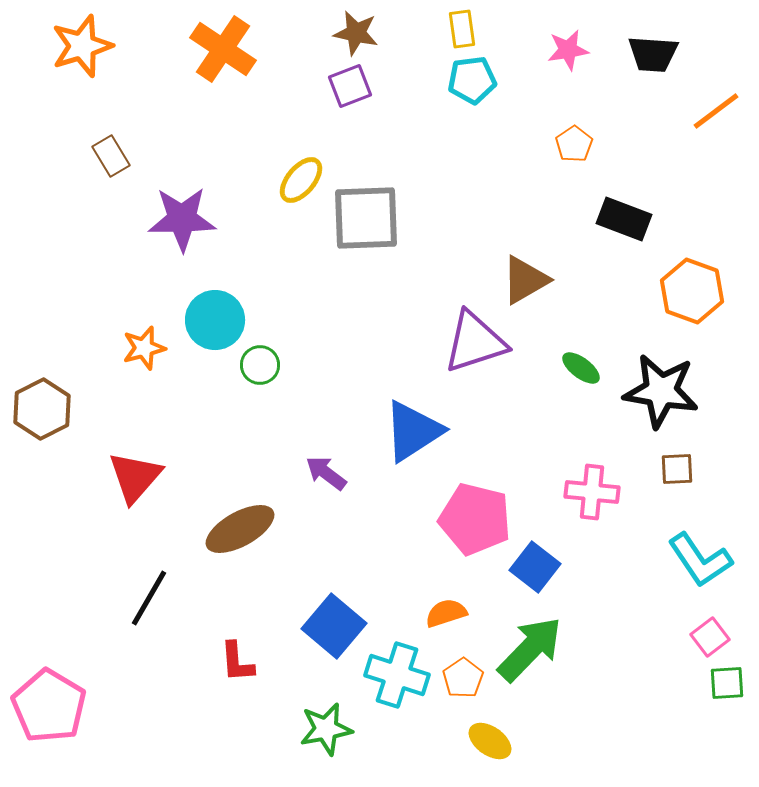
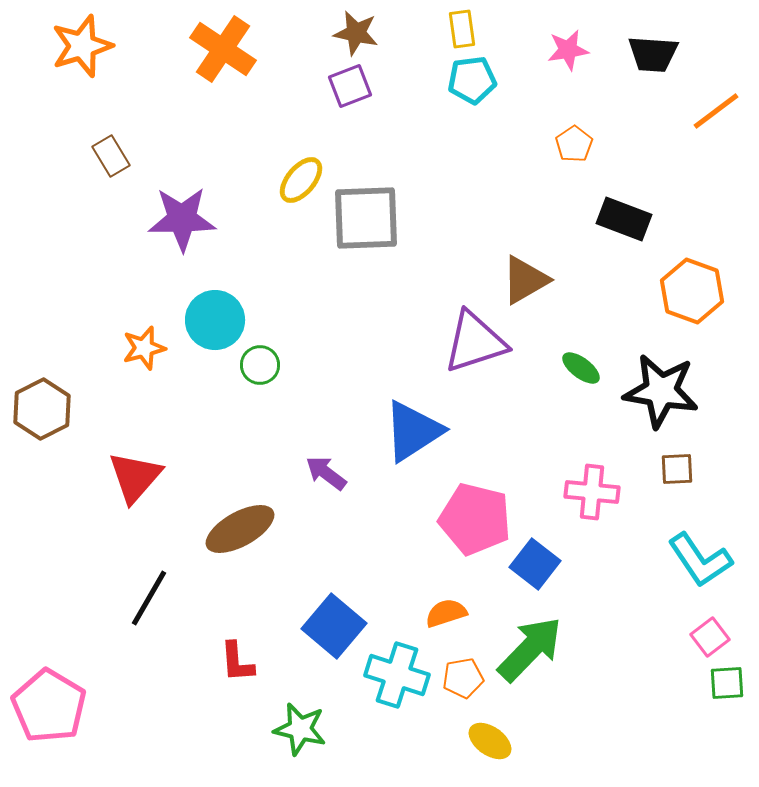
blue square at (535, 567): moved 3 px up
orange pentagon at (463, 678): rotated 24 degrees clockwise
green star at (326, 729): moved 26 px left; rotated 24 degrees clockwise
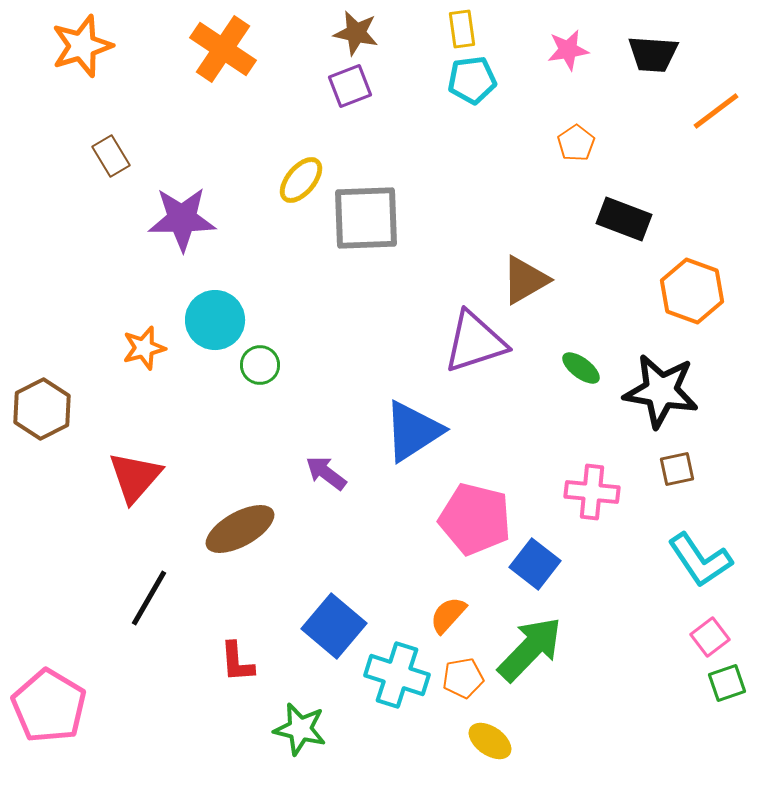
orange pentagon at (574, 144): moved 2 px right, 1 px up
brown square at (677, 469): rotated 9 degrees counterclockwise
orange semicircle at (446, 613): moved 2 px right, 2 px down; rotated 30 degrees counterclockwise
green square at (727, 683): rotated 15 degrees counterclockwise
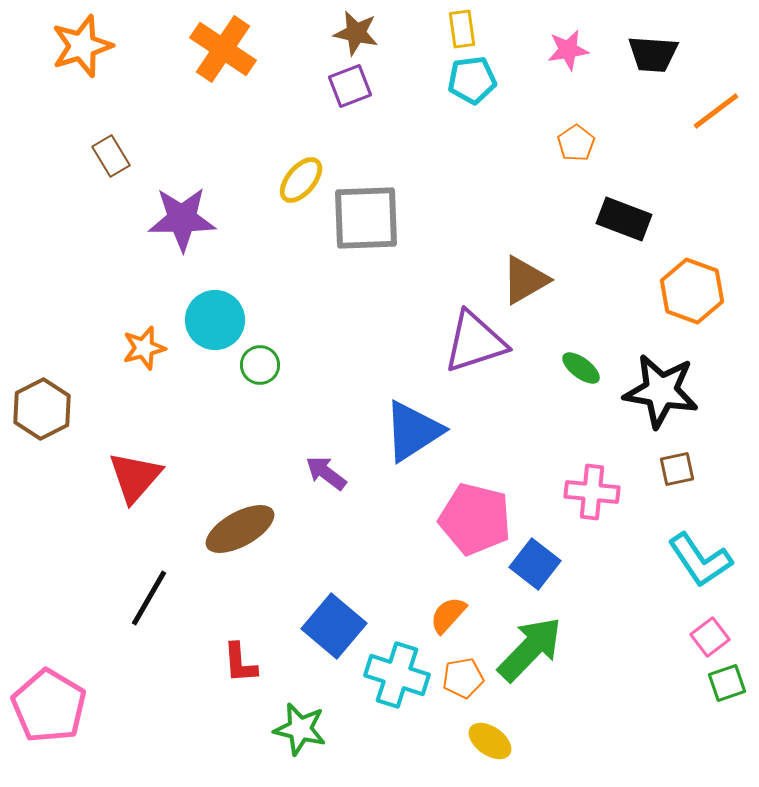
red L-shape at (237, 662): moved 3 px right, 1 px down
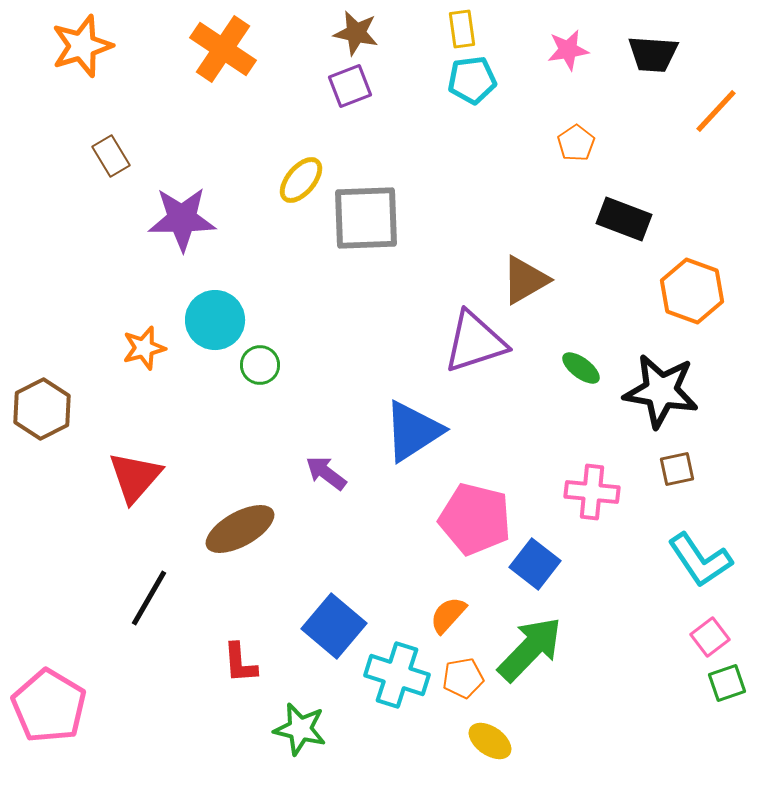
orange line at (716, 111): rotated 10 degrees counterclockwise
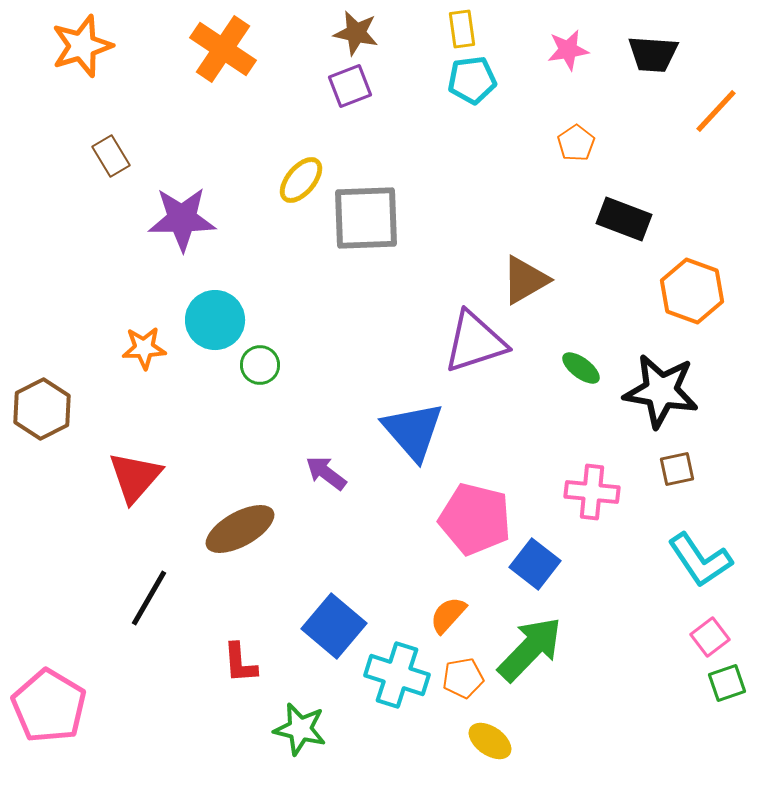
orange star at (144, 348): rotated 12 degrees clockwise
blue triangle at (413, 431): rotated 38 degrees counterclockwise
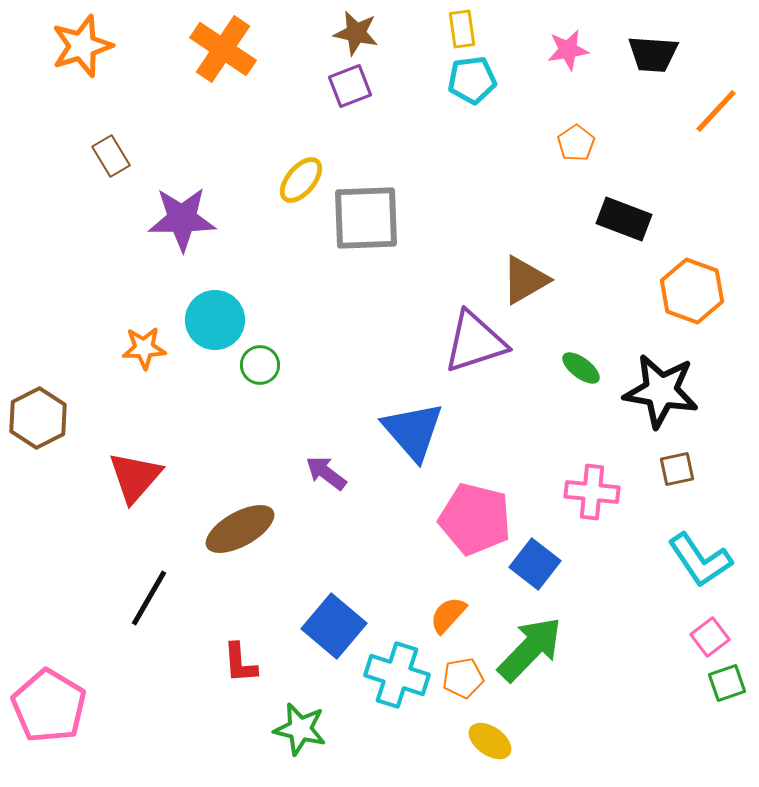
brown hexagon at (42, 409): moved 4 px left, 9 px down
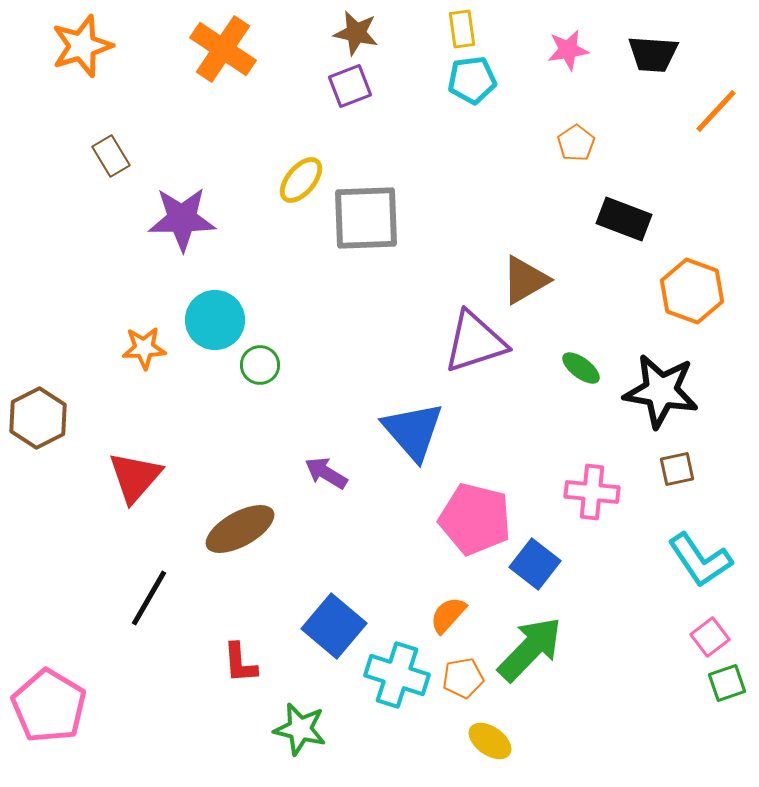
purple arrow at (326, 473): rotated 6 degrees counterclockwise
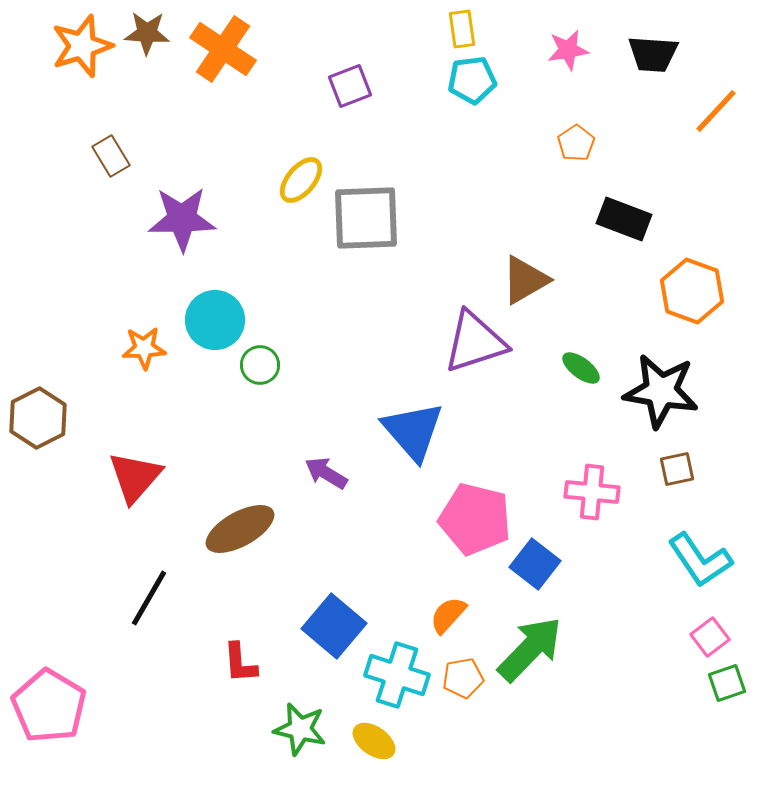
brown star at (356, 33): moved 209 px left; rotated 9 degrees counterclockwise
yellow ellipse at (490, 741): moved 116 px left
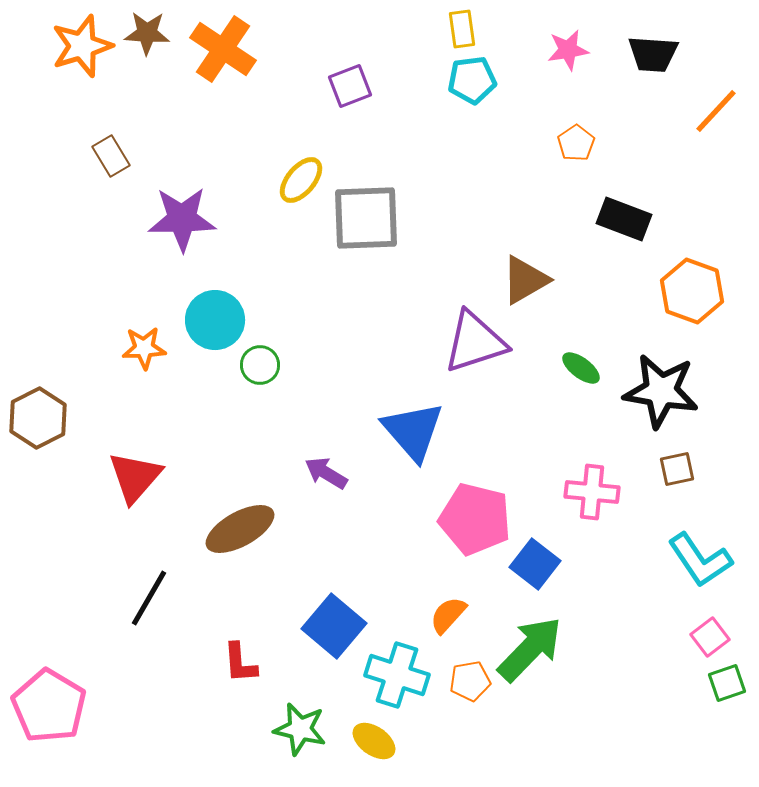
orange pentagon at (463, 678): moved 7 px right, 3 px down
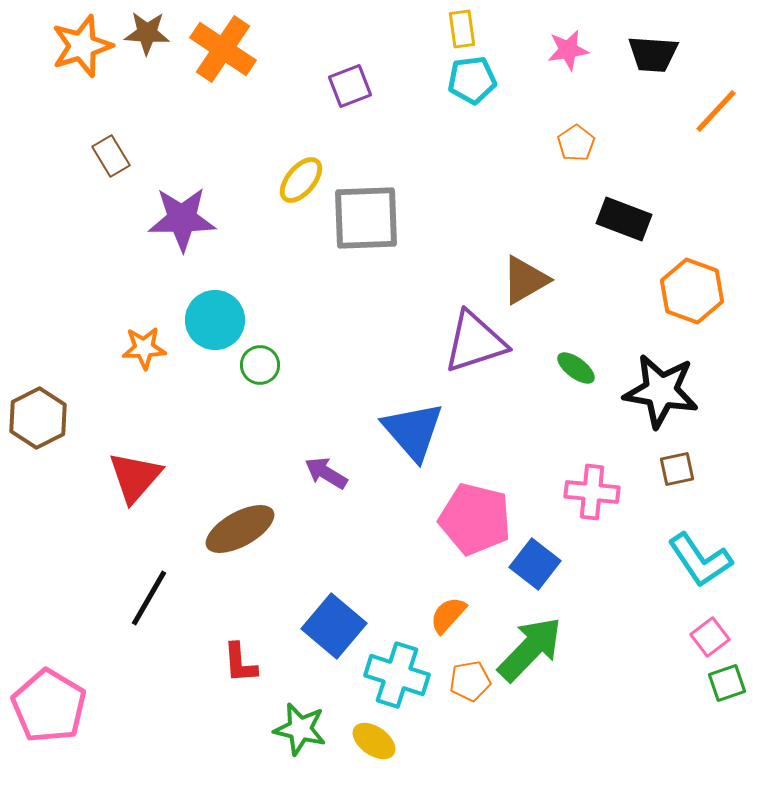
green ellipse at (581, 368): moved 5 px left
